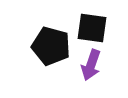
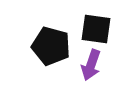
black square: moved 4 px right, 1 px down
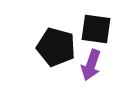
black pentagon: moved 5 px right, 1 px down
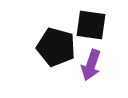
black square: moved 5 px left, 4 px up
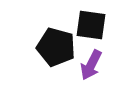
purple arrow: rotated 8 degrees clockwise
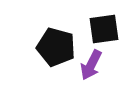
black square: moved 13 px right, 4 px down; rotated 16 degrees counterclockwise
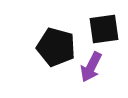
purple arrow: moved 2 px down
